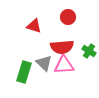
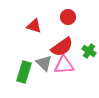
red semicircle: rotated 30 degrees counterclockwise
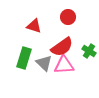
green rectangle: moved 14 px up
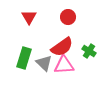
red triangle: moved 5 px left, 9 px up; rotated 42 degrees clockwise
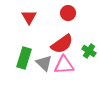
red circle: moved 4 px up
red semicircle: moved 3 px up
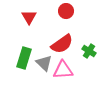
red circle: moved 2 px left, 2 px up
pink triangle: moved 1 px left, 5 px down
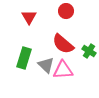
red semicircle: moved 1 px right; rotated 75 degrees clockwise
gray triangle: moved 2 px right, 2 px down
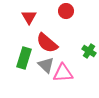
red semicircle: moved 16 px left, 1 px up
pink triangle: moved 3 px down
